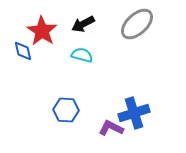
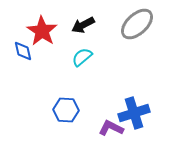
black arrow: moved 1 px down
cyan semicircle: moved 2 px down; rotated 55 degrees counterclockwise
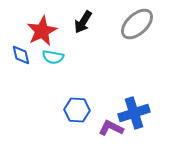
black arrow: moved 3 px up; rotated 30 degrees counterclockwise
red star: rotated 12 degrees clockwise
blue diamond: moved 2 px left, 4 px down
cyan semicircle: moved 29 px left; rotated 130 degrees counterclockwise
blue hexagon: moved 11 px right
